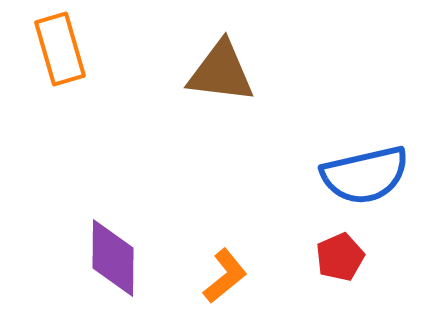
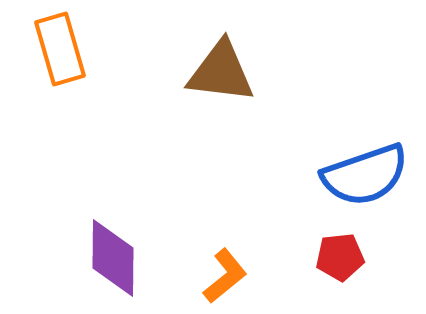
blue semicircle: rotated 6 degrees counterclockwise
red pentagon: rotated 18 degrees clockwise
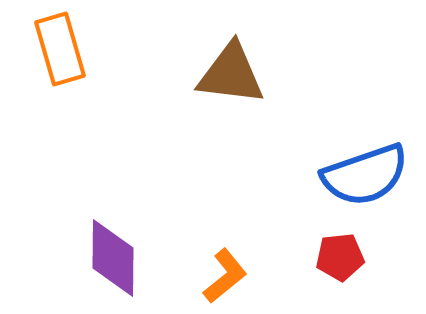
brown triangle: moved 10 px right, 2 px down
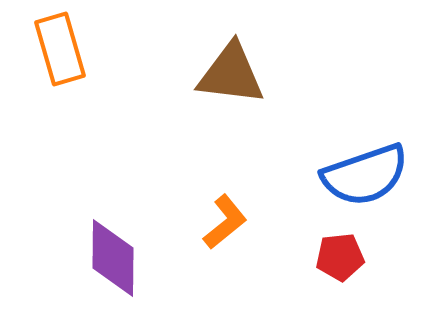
orange L-shape: moved 54 px up
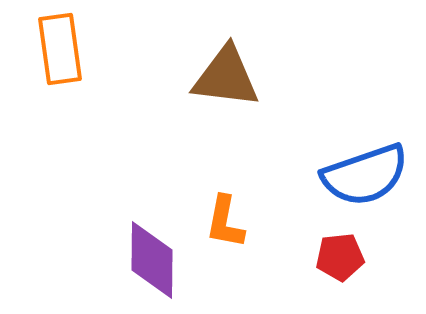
orange rectangle: rotated 8 degrees clockwise
brown triangle: moved 5 px left, 3 px down
orange L-shape: rotated 140 degrees clockwise
purple diamond: moved 39 px right, 2 px down
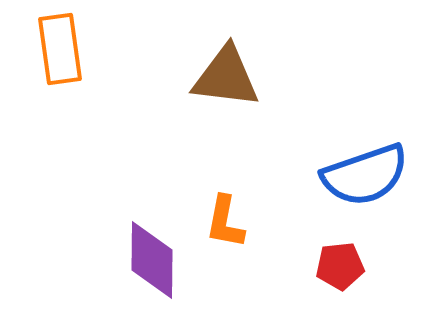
red pentagon: moved 9 px down
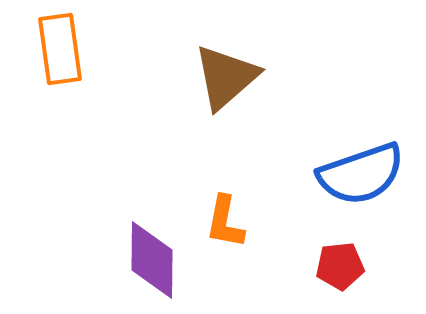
brown triangle: rotated 48 degrees counterclockwise
blue semicircle: moved 4 px left, 1 px up
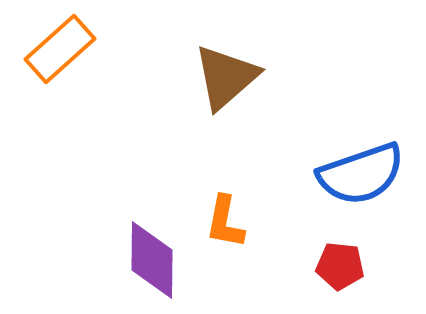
orange rectangle: rotated 56 degrees clockwise
red pentagon: rotated 12 degrees clockwise
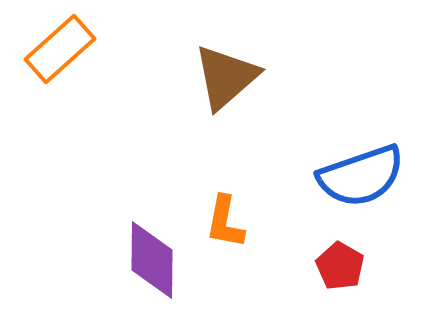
blue semicircle: moved 2 px down
red pentagon: rotated 24 degrees clockwise
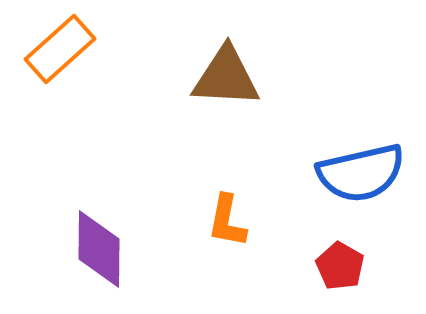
brown triangle: rotated 44 degrees clockwise
blue semicircle: moved 3 px up; rotated 6 degrees clockwise
orange L-shape: moved 2 px right, 1 px up
purple diamond: moved 53 px left, 11 px up
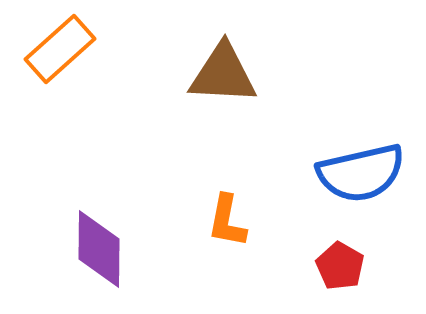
brown triangle: moved 3 px left, 3 px up
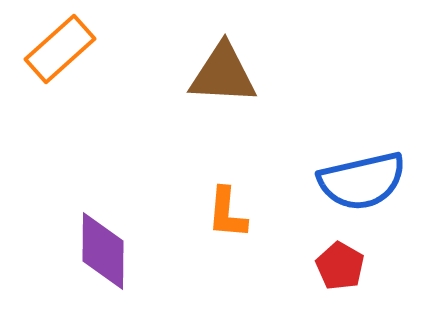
blue semicircle: moved 1 px right, 8 px down
orange L-shape: moved 8 px up; rotated 6 degrees counterclockwise
purple diamond: moved 4 px right, 2 px down
